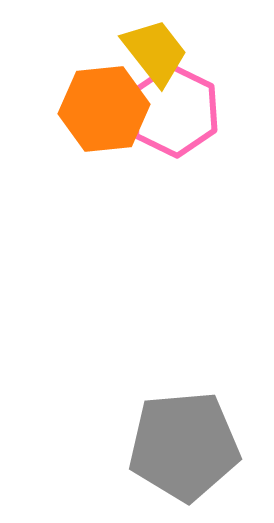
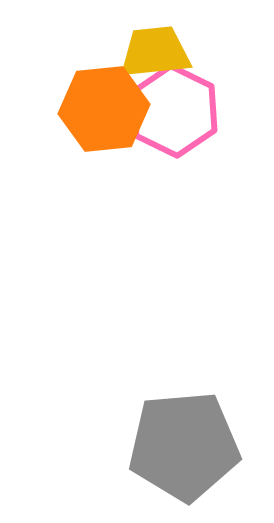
yellow trapezoid: rotated 58 degrees counterclockwise
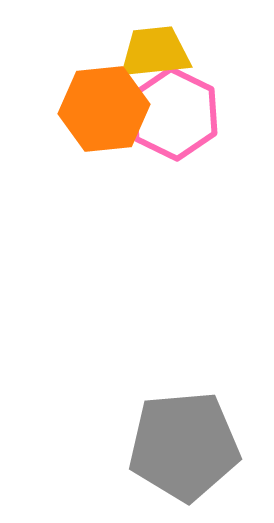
pink hexagon: moved 3 px down
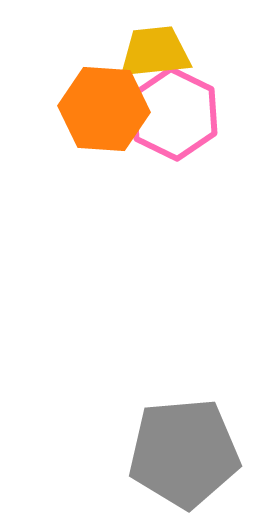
orange hexagon: rotated 10 degrees clockwise
gray pentagon: moved 7 px down
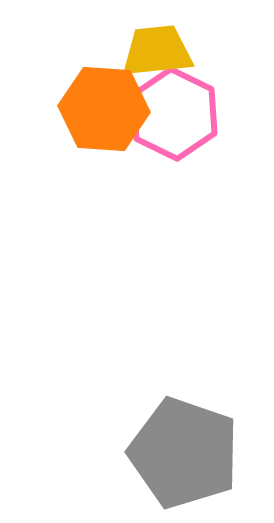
yellow trapezoid: moved 2 px right, 1 px up
gray pentagon: rotated 24 degrees clockwise
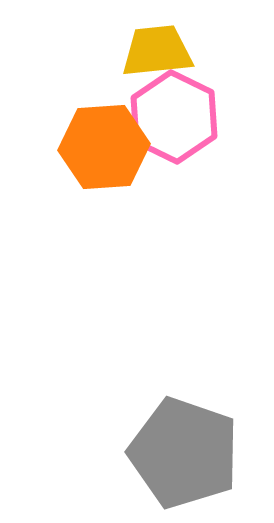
orange hexagon: moved 38 px down; rotated 8 degrees counterclockwise
pink hexagon: moved 3 px down
